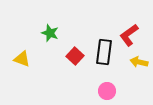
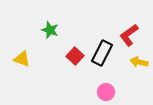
green star: moved 3 px up
black rectangle: moved 2 px left, 1 px down; rotated 20 degrees clockwise
pink circle: moved 1 px left, 1 px down
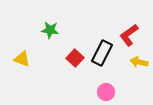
green star: rotated 12 degrees counterclockwise
red square: moved 2 px down
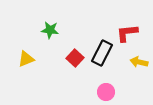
red L-shape: moved 2 px left, 2 px up; rotated 30 degrees clockwise
yellow triangle: moved 4 px right; rotated 42 degrees counterclockwise
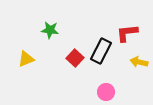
black rectangle: moved 1 px left, 2 px up
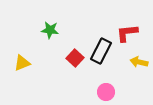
yellow triangle: moved 4 px left, 4 px down
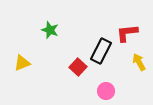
green star: rotated 12 degrees clockwise
red square: moved 3 px right, 9 px down
yellow arrow: rotated 48 degrees clockwise
pink circle: moved 1 px up
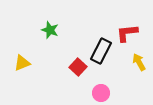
pink circle: moved 5 px left, 2 px down
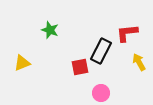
red square: moved 2 px right; rotated 36 degrees clockwise
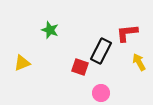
red square: rotated 30 degrees clockwise
